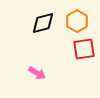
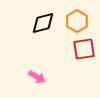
pink arrow: moved 4 px down
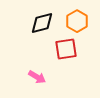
black diamond: moved 1 px left
red square: moved 18 px left
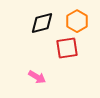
red square: moved 1 px right, 1 px up
